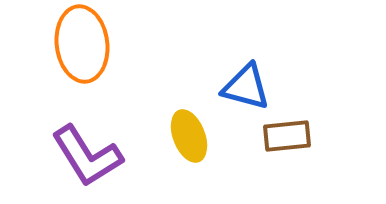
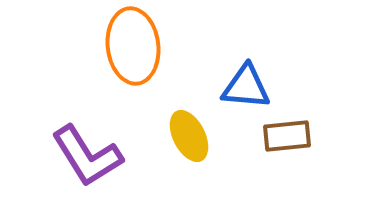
orange ellipse: moved 51 px right, 2 px down
blue triangle: rotated 10 degrees counterclockwise
yellow ellipse: rotated 6 degrees counterclockwise
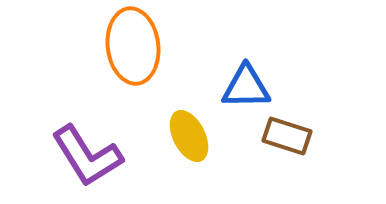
blue triangle: rotated 6 degrees counterclockwise
brown rectangle: rotated 24 degrees clockwise
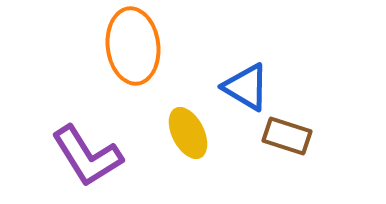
blue triangle: rotated 32 degrees clockwise
yellow ellipse: moved 1 px left, 3 px up
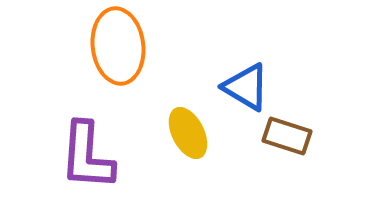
orange ellipse: moved 15 px left
purple L-shape: rotated 36 degrees clockwise
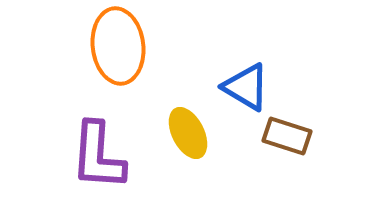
purple L-shape: moved 11 px right
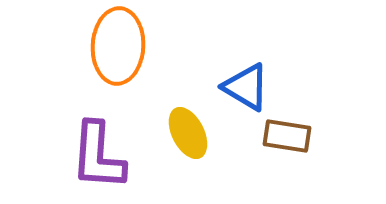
orange ellipse: rotated 10 degrees clockwise
brown rectangle: rotated 9 degrees counterclockwise
